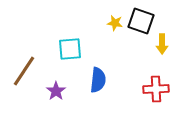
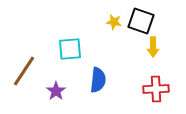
yellow star: moved 1 px left, 1 px up
yellow arrow: moved 9 px left, 3 px down
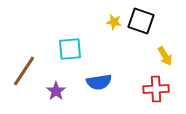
yellow arrow: moved 12 px right, 9 px down; rotated 30 degrees counterclockwise
blue semicircle: moved 1 px right, 2 px down; rotated 75 degrees clockwise
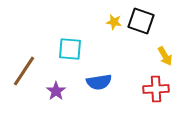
cyan square: rotated 10 degrees clockwise
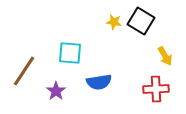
black square: rotated 12 degrees clockwise
cyan square: moved 4 px down
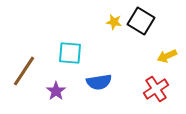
yellow arrow: moved 2 px right; rotated 96 degrees clockwise
red cross: rotated 30 degrees counterclockwise
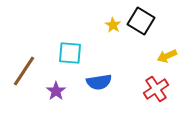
yellow star: moved 1 px left, 3 px down; rotated 21 degrees clockwise
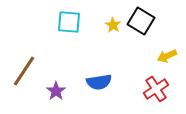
cyan square: moved 1 px left, 31 px up
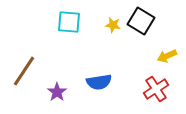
yellow star: rotated 21 degrees counterclockwise
purple star: moved 1 px right, 1 px down
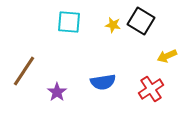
blue semicircle: moved 4 px right
red cross: moved 5 px left
